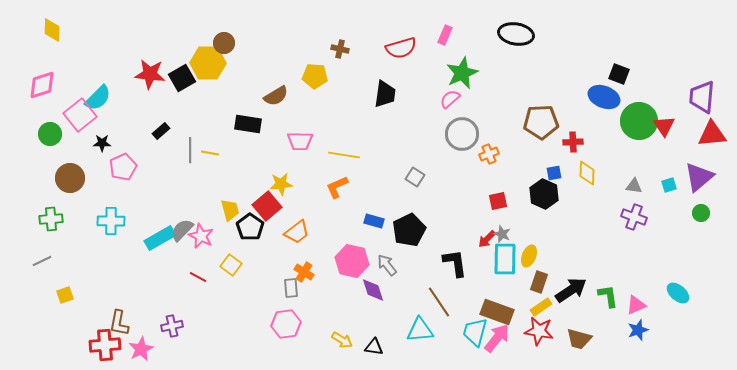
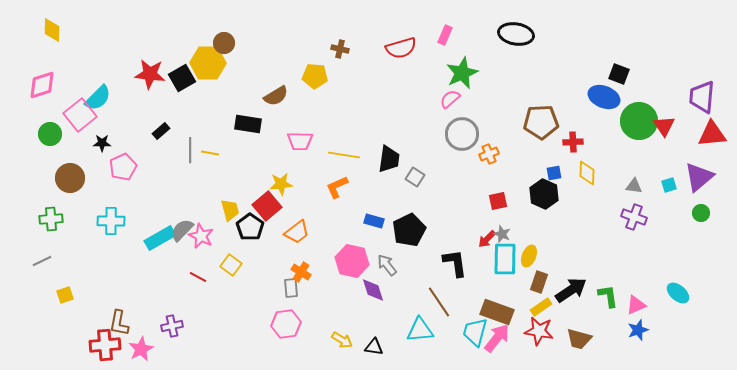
black trapezoid at (385, 94): moved 4 px right, 65 px down
orange cross at (304, 272): moved 3 px left
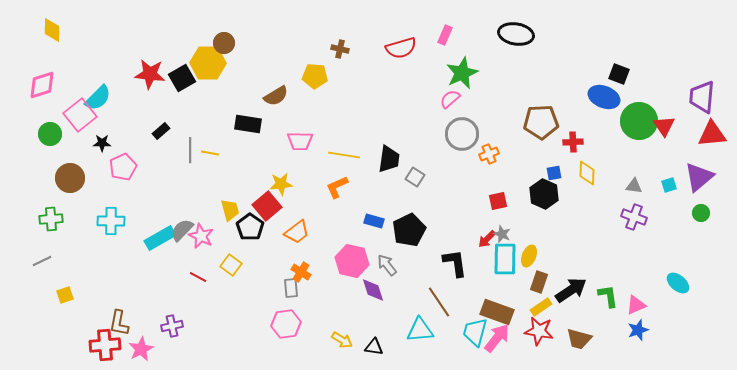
cyan ellipse at (678, 293): moved 10 px up
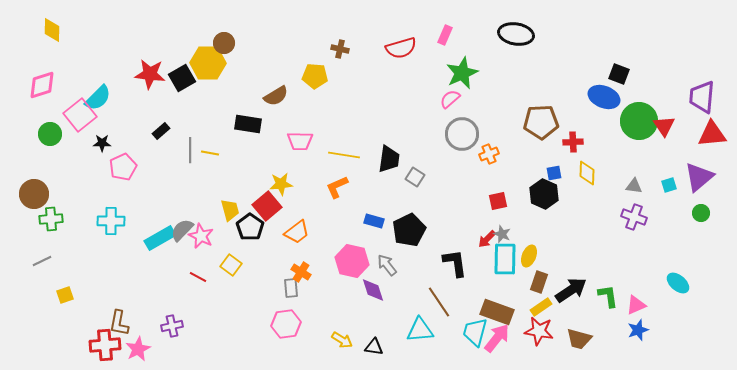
brown circle at (70, 178): moved 36 px left, 16 px down
pink star at (141, 349): moved 3 px left
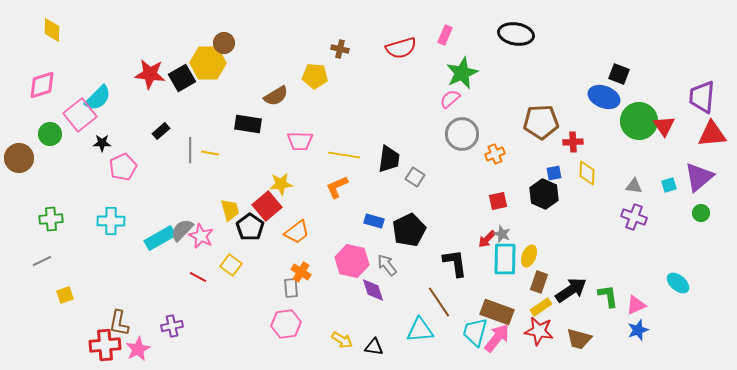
orange cross at (489, 154): moved 6 px right
brown circle at (34, 194): moved 15 px left, 36 px up
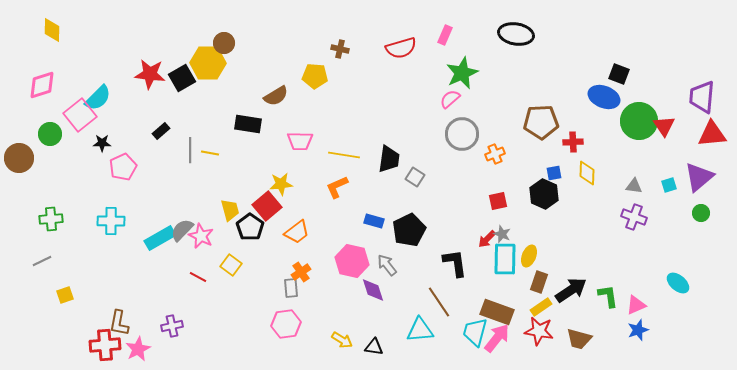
orange cross at (301, 272): rotated 24 degrees clockwise
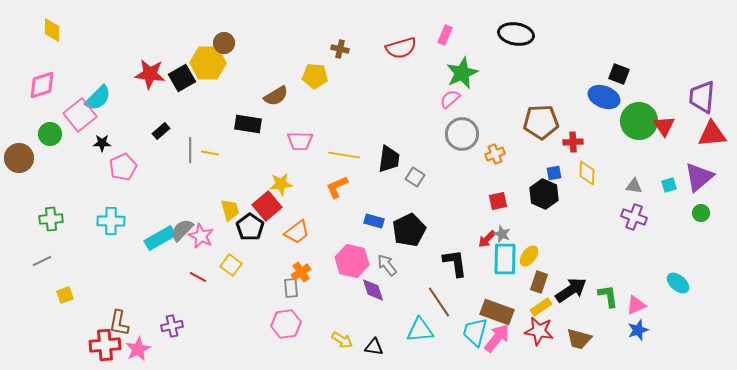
yellow ellipse at (529, 256): rotated 15 degrees clockwise
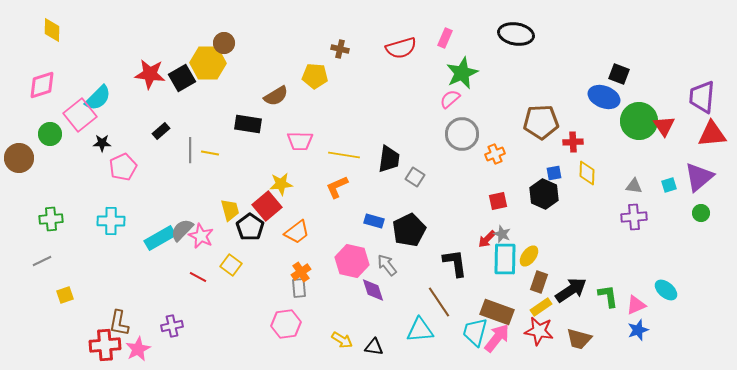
pink rectangle at (445, 35): moved 3 px down
purple cross at (634, 217): rotated 25 degrees counterclockwise
cyan ellipse at (678, 283): moved 12 px left, 7 px down
gray rectangle at (291, 288): moved 8 px right
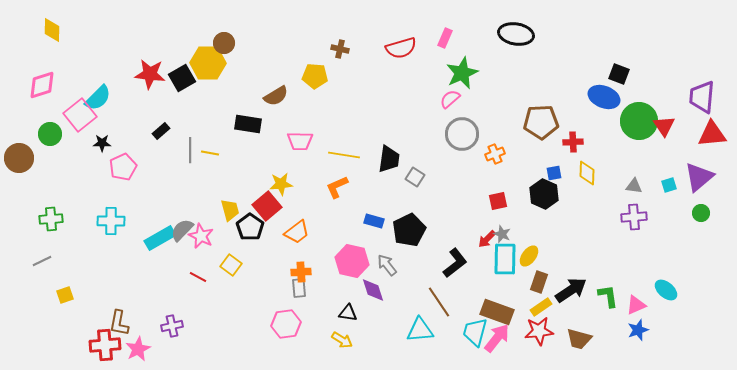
black L-shape at (455, 263): rotated 60 degrees clockwise
orange cross at (301, 272): rotated 30 degrees clockwise
red star at (539, 331): rotated 16 degrees counterclockwise
black triangle at (374, 347): moved 26 px left, 34 px up
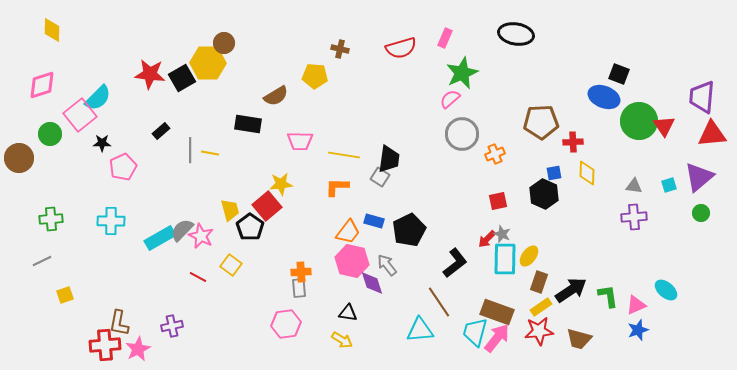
gray square at (415, 177): moved 35 px left
orange L-shape at (337, 187): rotated 25 degrees clockwise
orange trapezoid at (297, 232): moved 51 px right; rotated 16 degrees counterclockwise
purple diamond at (373, 290): moved 1 px left, 7 px up
